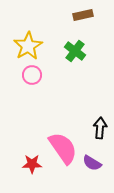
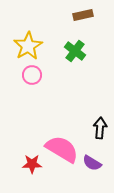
pink semicircle: moved 1 px left, 1 px down; rotated 24 degrees counterclockwise
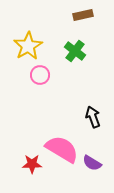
pink circle: moved 8 px right
black arrow: moved 7 px left, 11 px up; rotated 25 degrees counterclockwise
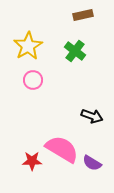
pink circle: moved 7 px left, 5 px down
black arrow: moved 1 px left, 1 px up; rotated 130 degrees clockwise
red star: moved 3 px up
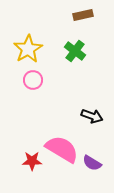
yellow star: moved 3 px down
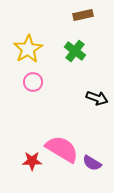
pink circle: moved 2 px down
black arrow: moved 5 px right, 18 px up
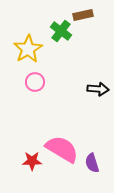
green cross: moved 14 px left, 20 px up
pink circle: moved 2 px right
black arrow: moved 1 px right, 9 px up; rotated 15 degrees counterclockwise
purple semicircle: rotated 42 degrees clockwise
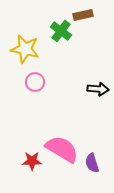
yellow star: moved 3 px left; rotated 28 degrees counterclockwise
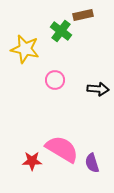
pink circle: moved 20 px right, 2 px up
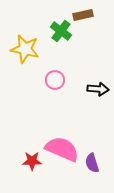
pink semicircle: rotated 8 degrees counterclockwise
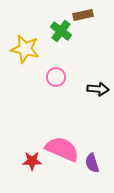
pink circle: moved 1 px right, 3 px up
